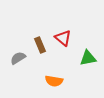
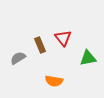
red triangle: rotated 12 degrees clockwise
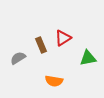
red triangle: rotated 36 degrees clockwise
brown rectangle: moved 1 px right
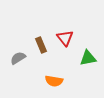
red triangle: moved 2 px right; rotated 36 degrees counterclockwise
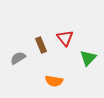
green triangle: rotated 36 degrees counterclockwise
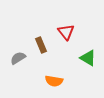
red triangle: moved 1 px right, 6 px up
green triangle: rotated 42 degrees counterclockwise
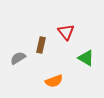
brown rectangle: rotated 35 degrees clockwise
green triangle: moved 2 px left
orange semicircle: rotated 30 degrees counterclockwise
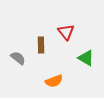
brown rectangle: rotated 14 degrees counterclockwise
gray semicircle: rotated 70 degrees clockwise
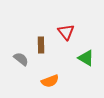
gray semicircle: moved 3 px right, 1 px down
orange semicircle: moved 4 px left
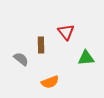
green triangle: rotated 36 degrees counterclockwise
orange semicircle: moved 1 px down
